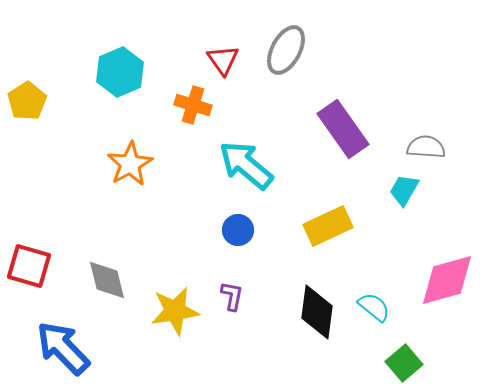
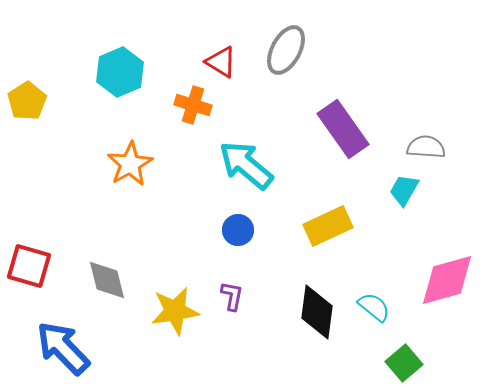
red triangle: moved 2 px left, 2 px down; rotated 24 degrees counterclockwise
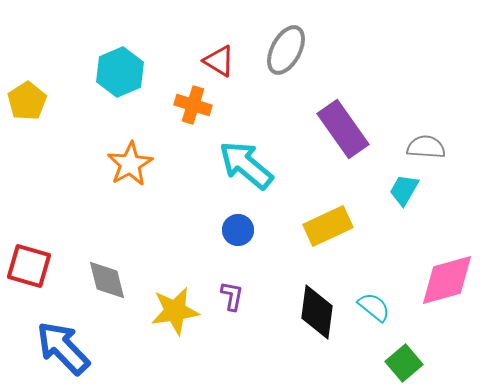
red triangle: moved 2 px left, 1 px up
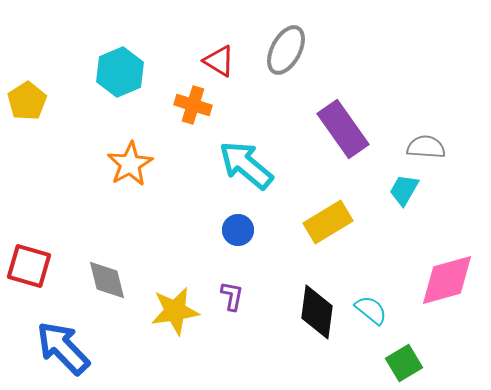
yellow rectangle: moved 4 px up; rotated 6 degrees counterclockwise
cyan semicircle: moved 3 px left, 3 px down
green square: rotated 9 degrees clockwise
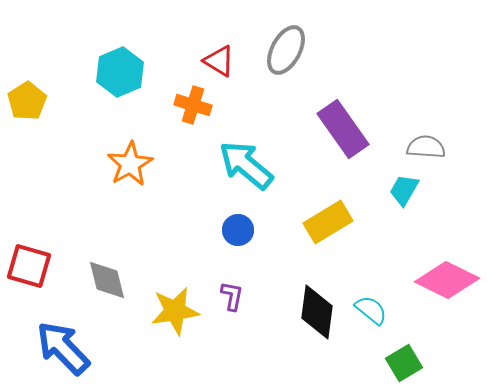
pink diamond: rotated 42 degrees clockwise
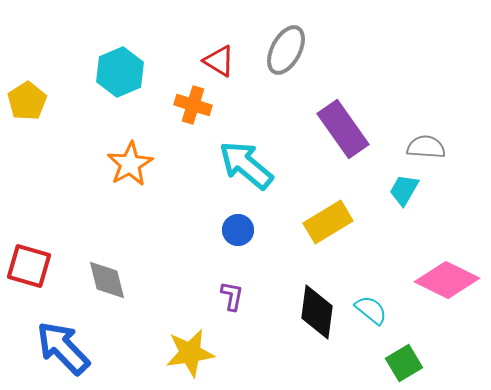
yellow star: moved 15 px right, 42 px down
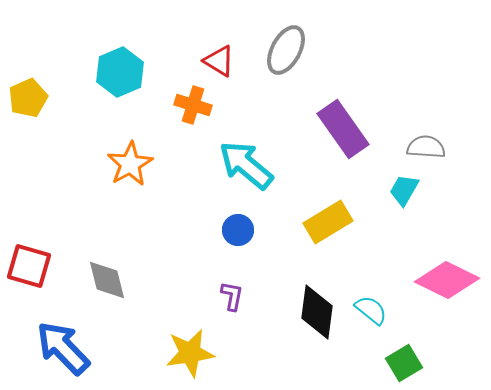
yellow pentagon: moved 1 px right, 3 px up; rotated 9 degrees clockwise
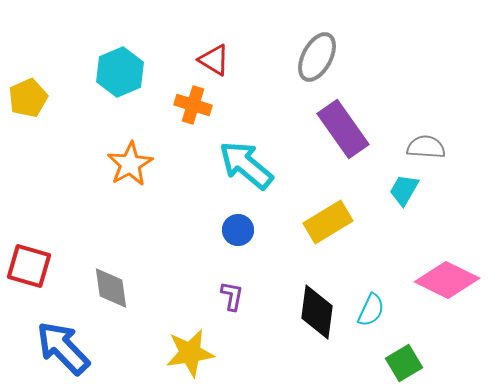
gray ellipse: moved 31 px right, 7 px down
red triangle: moved 5 px left, 1 px up
gray diamond: moved 4 px right, 8 px down; rotated 6 degrees clockwise
cyan semicircle: rotated 76 degrees clockwise
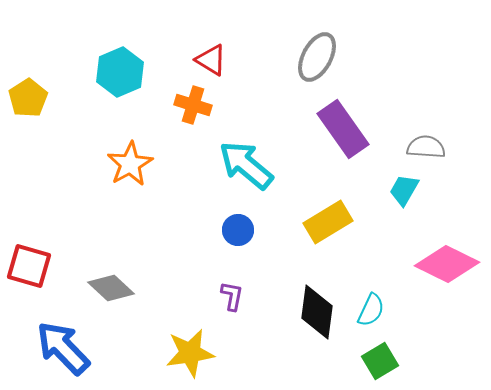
red triangle: moved 3 px left
yellow pentagon: rotated 9 degrees counterclockwise
pink diamond: moved 16 px up
gray diamond: rotated 39 degrees counterclockwise
green square: moved 24 px left, 2 px up
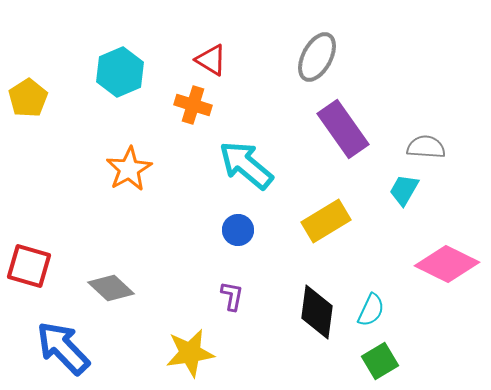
orange star: moved 1 px left, 5 px down
yellow rectangle: moved 2 px left, 1 px up
